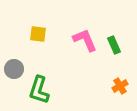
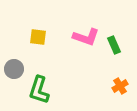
yellow square: moved 3 px down
pink L-shape: moved 1 px right, 3 px up; rotated 132 degrees clockwise
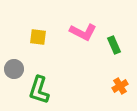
pink L-shape: moved 3 px left, 5 px up; rotated 8 degrees clockwise
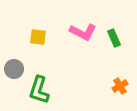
green rectangle: moved 7 px up
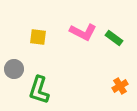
green rectangle: rotated 30 degrees counterclockwise
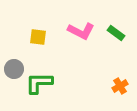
pink L-shape: moved 2 px left, 1 px up
green rectangle: moved 2 px right, 5 px up
green L-shape: moved 7 px up; rotated 72 degrees clockwise
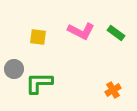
orange cross: moved 7 px left, 4 px down
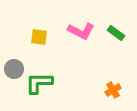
yellow square: moved 1 px right
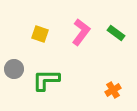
pink L-shape: moved 1 px down; rotated 80 degrees counterclockwise
yellow square: moved 1 px right, 3 px up; rotated 12 degrees clockwise
green L-shape: moved 7 px right, 3 px up
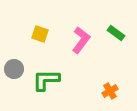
pink L-shape: moved 8 px down
orange cross: moved 3 px left, 1 px down
